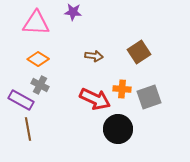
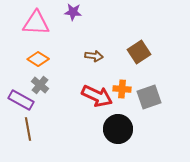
gray cross: rotated 12 degrees clockwise
red arrow: moved 2 px right, 3 px up
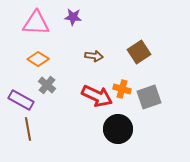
purple star: moved 5 px down
gray cross: moved 7 px right
orange cross: rotated 12 degrees clockwise
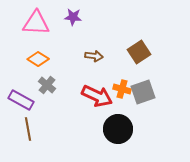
gray square: moved 6 px left, 5 px up
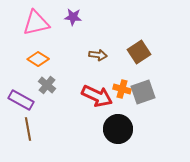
pink triangle: rotated 16 degrees counterclockwise
brown arrow: moved 4 px right, 1 px up
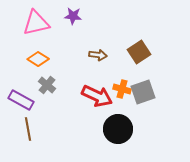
purple star: moved 1 px up
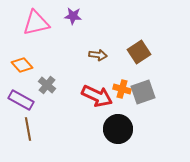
orange diamond: moved 16 px left, 6 px down; rotated 15 degrees clockwise
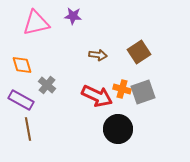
orange diamond: rotated 25 degrees clockwise
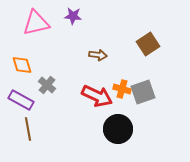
brown square: moved 9 px right, 8 px up
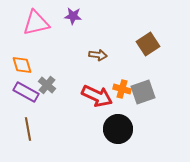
purple rectangle: moved 5 px right, 8 px up
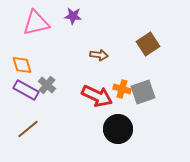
brown arrow: moved 1 px right
purple rectangle: moved 2 px up
brown line: rotated 60 degrees clockwise
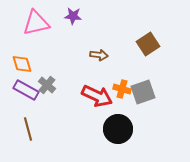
orange diamond: moved 1 px up
brown line: rotated 65 degrees counterclockwise
